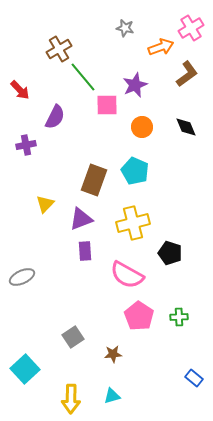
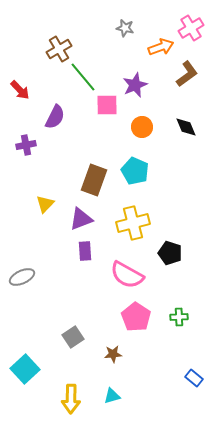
pink pentagon: moved 3 px left, 1 px down
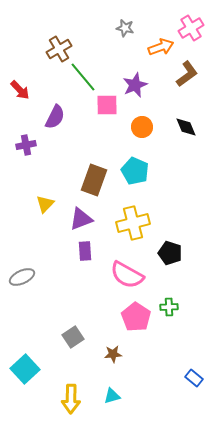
green cross: moved 10 px left, 10 px up
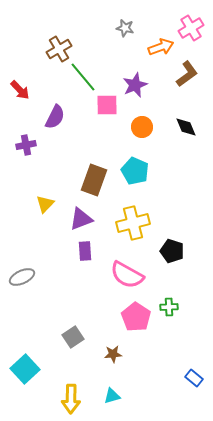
black pentagon: moved 2 px right, 2 px up
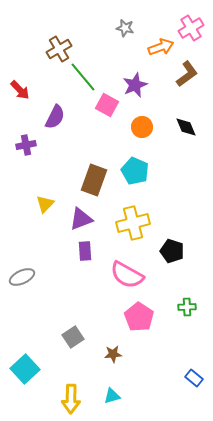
pink square: rotated 30 degrees clockwise
green cross: moved 18 px right
pink pentagon: moved 3 px right
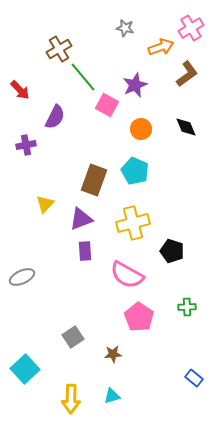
orange circle: moved 1 px left, 2 px down
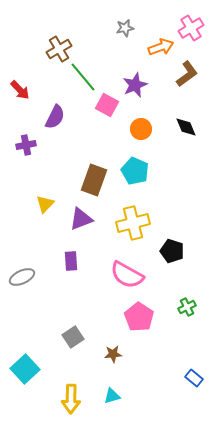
gray star: rotated 24 degrees counterclockwise
purple rectangle: moved 14 px left, 10 px down
green cross: rotated 24 degrees counterclockwise
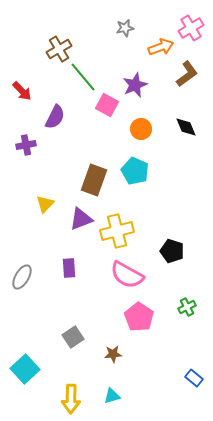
red arrow: moved 2 px right, 1 px down
yellow cross: moved 16 px left, 8 px down
purple rectangle: moved 2 px left, 7 px down
gray ellipse: rotated 35 degrees counterclockwise
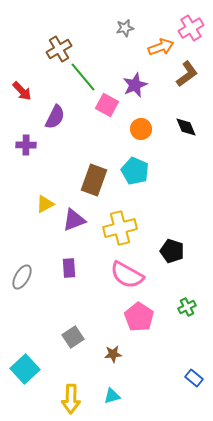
purple cross: rotated 12 degrees clockwise
yellow triangle: rotated 18 degrees clockwise
purple triangle: moved 7 px left, 1 px down
yellow cross: moved 3 px right, 3 px up
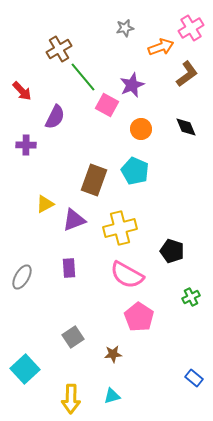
purple star: moved 3 px left
green cross: moved 4 px right, 10 px up
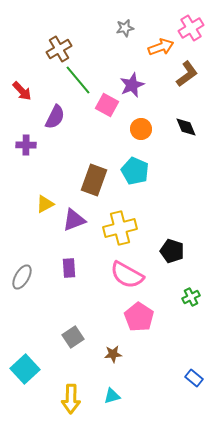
green line: moved 5 px left, 3 px down
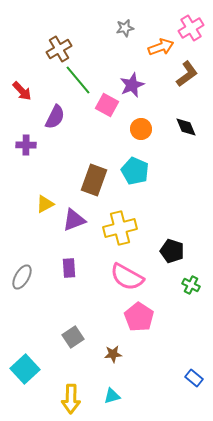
pink semicircle: moved 2 px down
green cross: moved 12 px up; rotated 36 degrees counterclockwise
